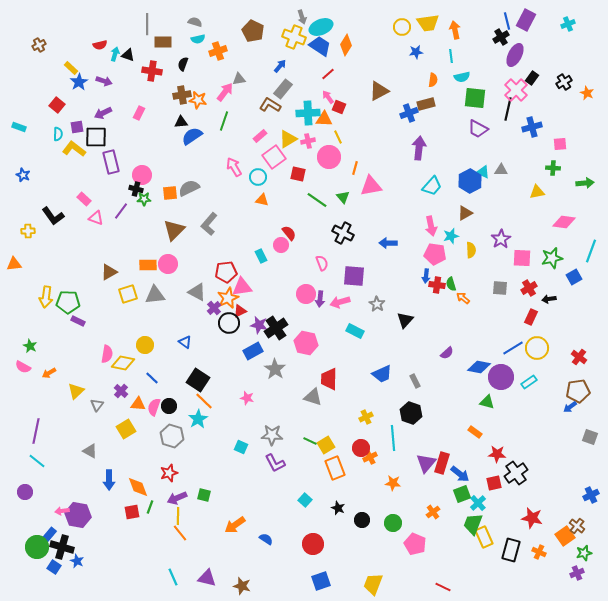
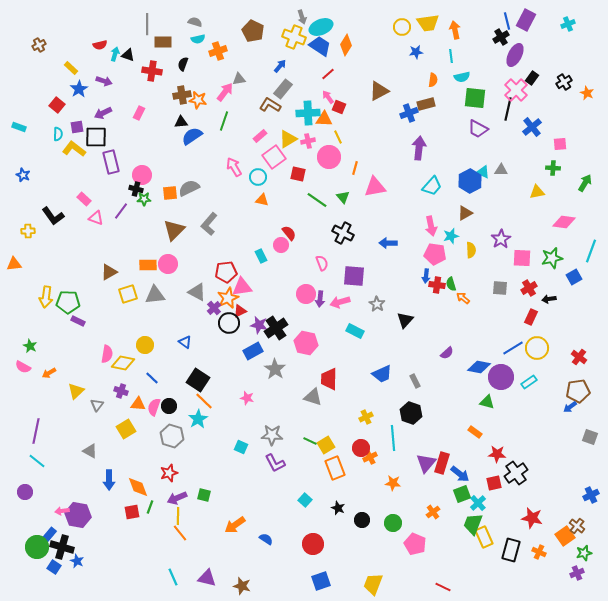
blue star at (79, 82): moved 7 px down
blue cross at (532, 127): rotated 24 degrees counterclockwise
green arrow at (585, 183): rotated 54 degrees counterclockwise
pink triangle at (371, 186): moved 4 px right, 1 px down
purple cross at (121, 391): rotated 24 degrees counterclockwise
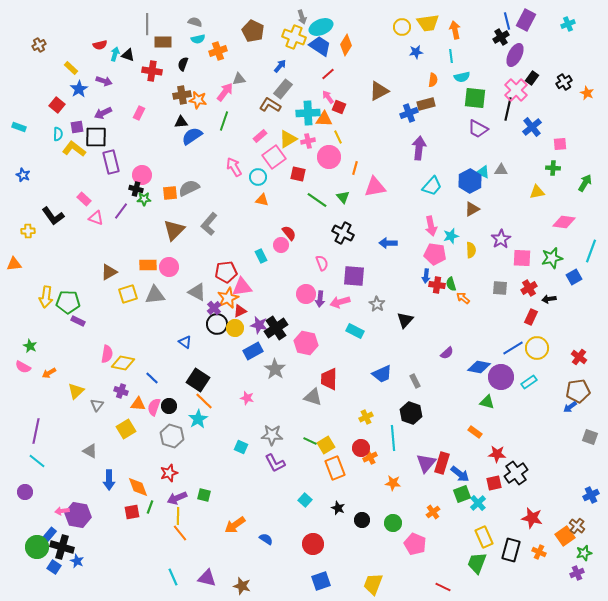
brown triangle at (465, 213): moved 7 px right, 4 px up
pink circle at (168, 264): moved 1 px right, 3 px down
black circle at (229, 323): moved 12 px left, 1 px down
yellow circle at (145, 345): moved 90 px right, 17 px up
green trapezoid at (473, 524): moved 4 px right, 39 px down
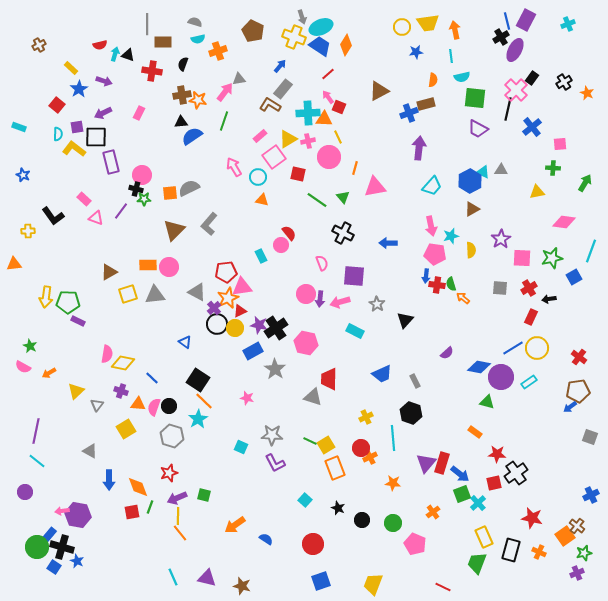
purple ellipse at (515, 55): moved 5 px up
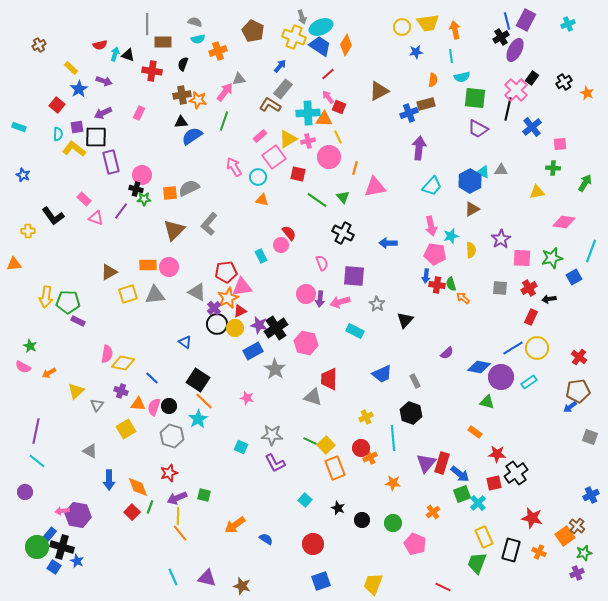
yellow square at (326, 445): rotated 12 degrees counterclockwise
red square at (132, 512): rotated 35 degrees counterclockwise
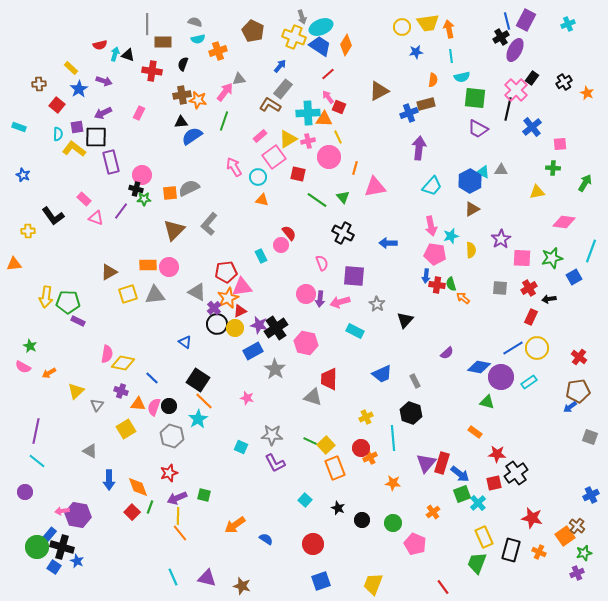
orange arrow at (455, 30): moved 6 px left, 1 px up
brown cross at (39, 45): moved 39 px down; rotated 24 degrees clockwise
red line at (443, 587): rotated 28 degrees clockwise
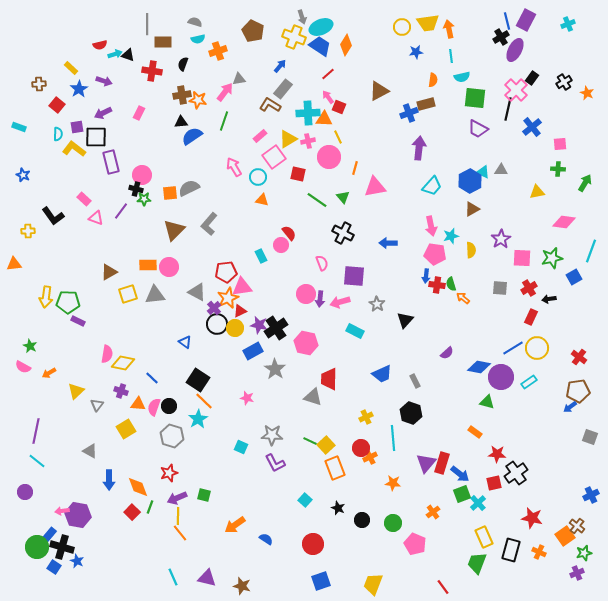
cyan arrow at (115, 54): rotated 56 degrees clockwise
green cross at (553, 168): moved 5 px right, 1 px down
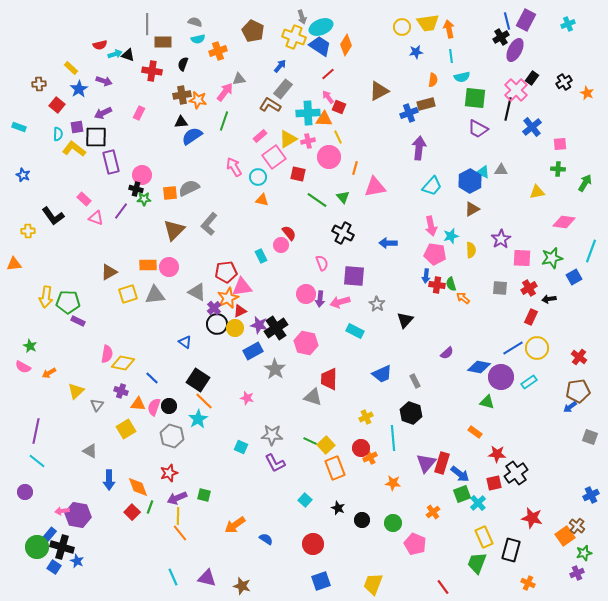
orange cross at (539, 552): moved 11 px left, 31 px down
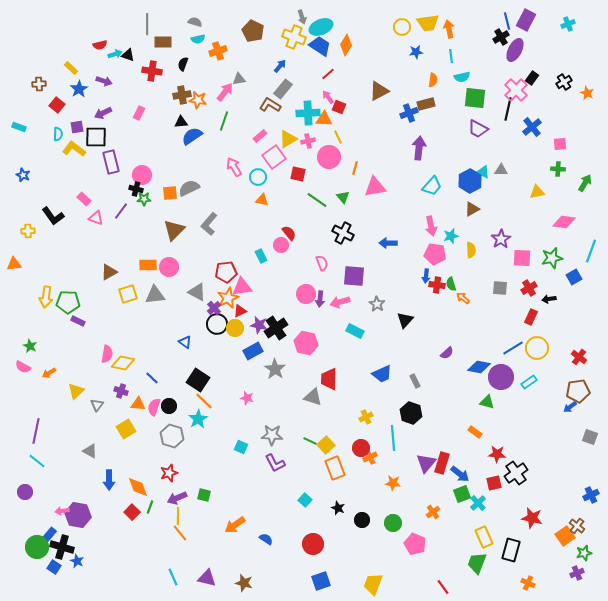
brown star at (242, 586): moved 2 px right, 3 px up
